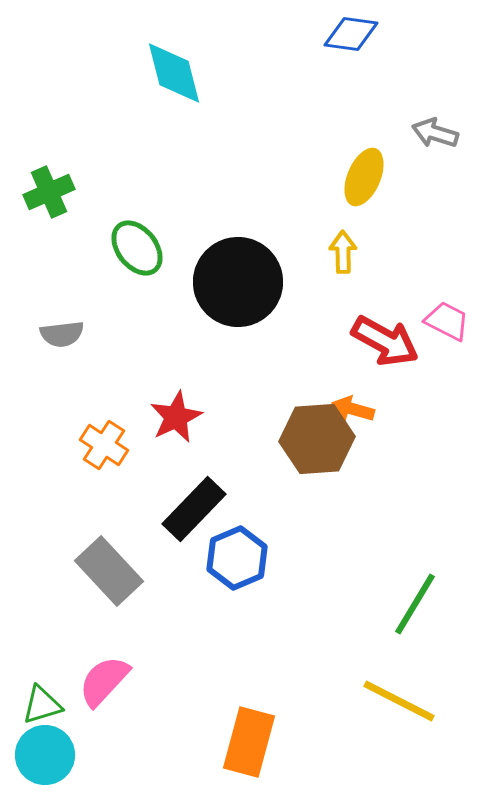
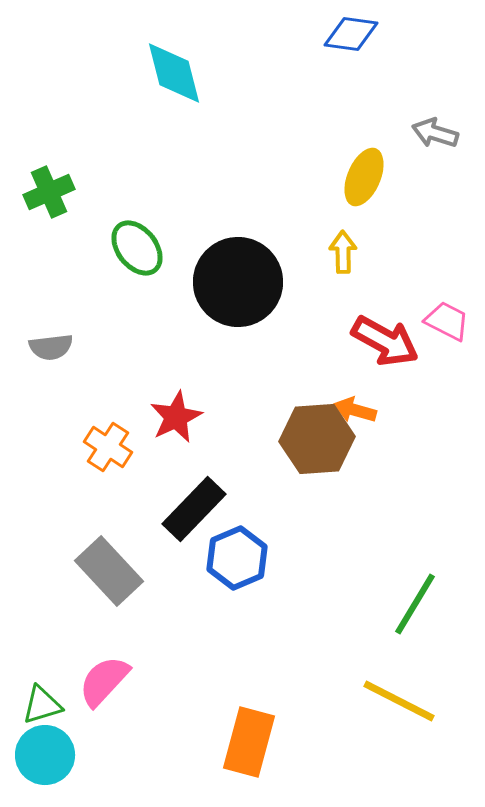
gray semicircle: moved 11 px left, 13 px down
orange arrow: moved 2 px right, 1 px down
orange cross: moved 4 px right, 2 px down
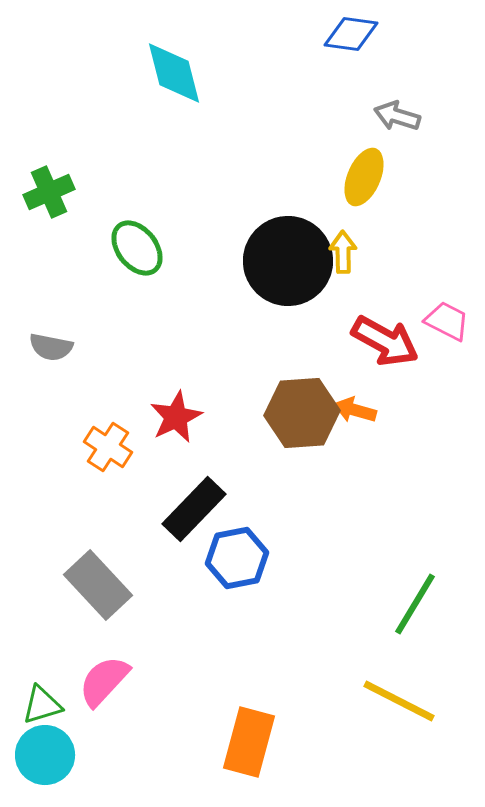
gray arrow: moved 38 px left, 17 px up
black circle: moved 50 px right, 21 px up
gray semicircle: rotated 18 degrees clockwise
brown hexagon: moved 15 px left, 26 px up
blue hexagon: rotated 12 degrees clockwise
gray rectangle: moved 11 px left, 14 px down
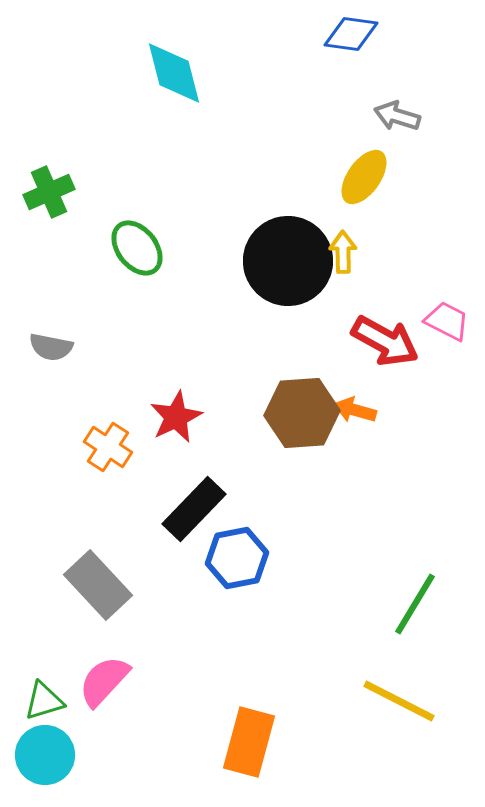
yellow ellipse: rotated 12 degrees clockwise
green triangle: moved 2 px right, 4 px up
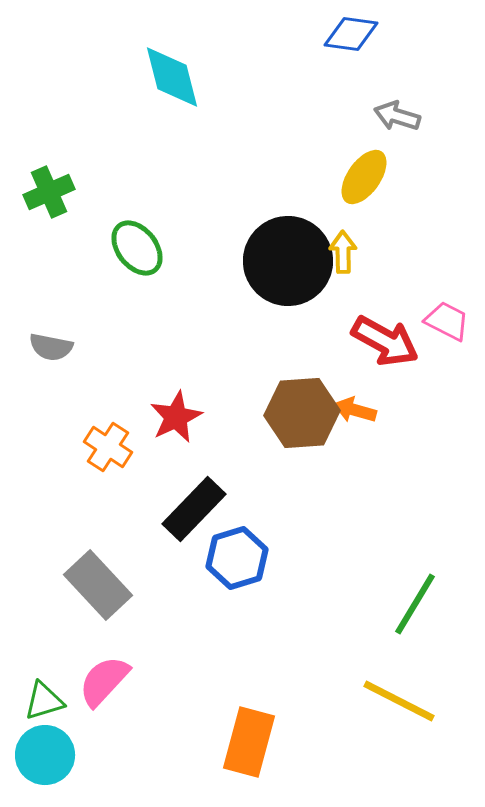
cyan diamond: moved 2 px left, 4 px down
blue hexagon: rotated 6 degrees counterclockwise
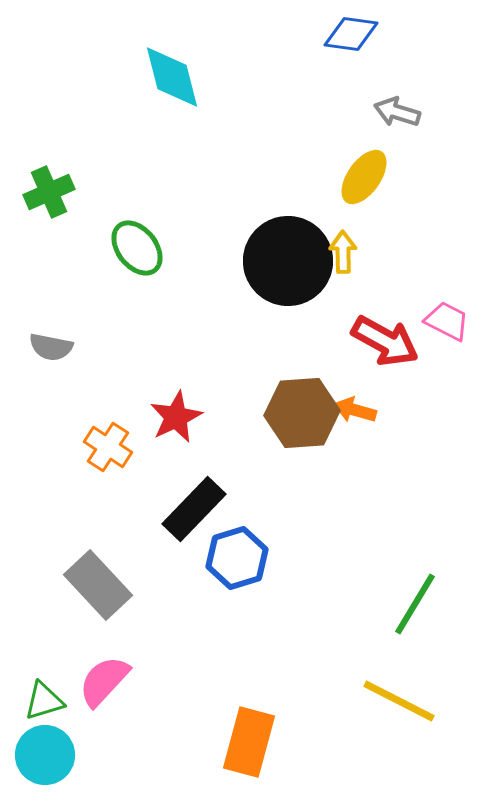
gray arrow: moved 4 px up
